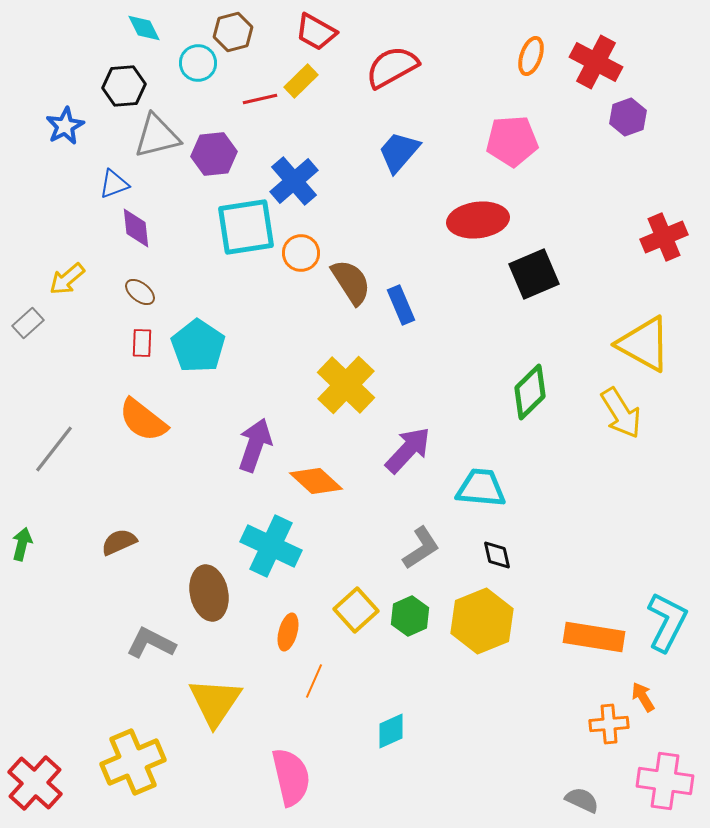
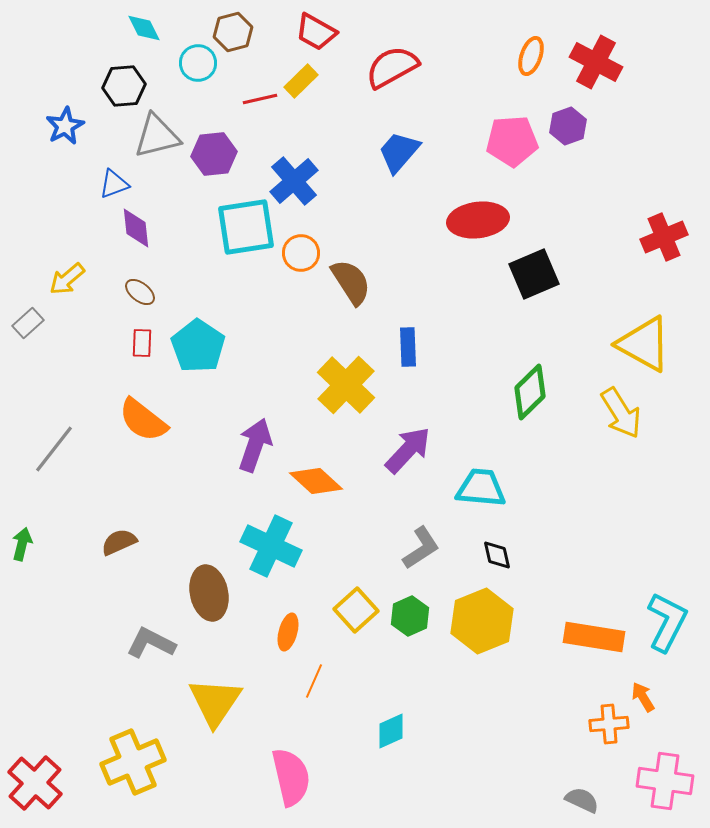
purple hexagon at (628, 117): moved 60 px left, 9 px down
blue rectangle at (401, 305): moved 7 px right, 42 px down; rotated 21 degrees clockwise
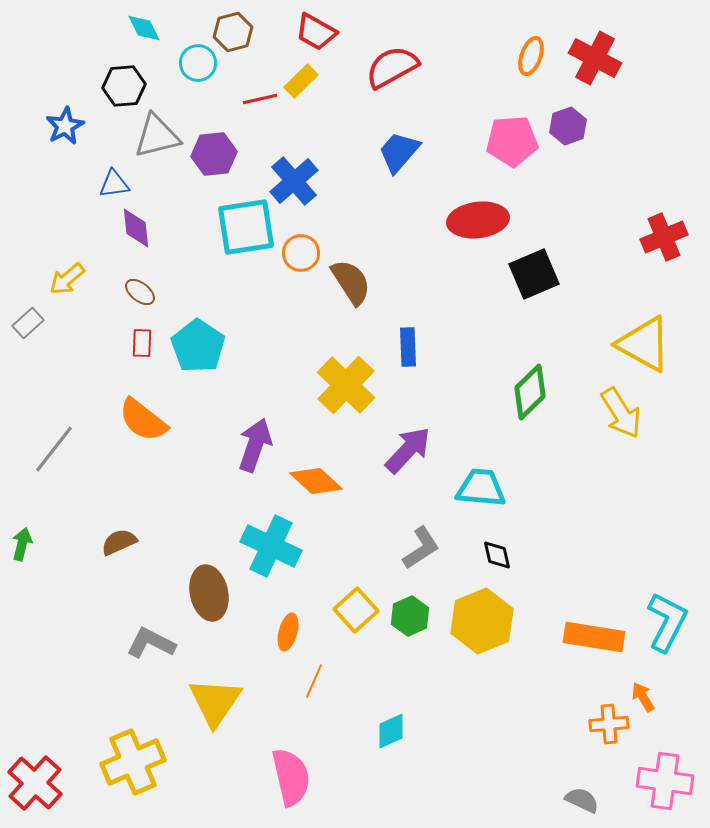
red cross at (596, 62): moved 1 px left, 4 px up
blue triangle at (114, 184): rotated 12 degrees clockwise
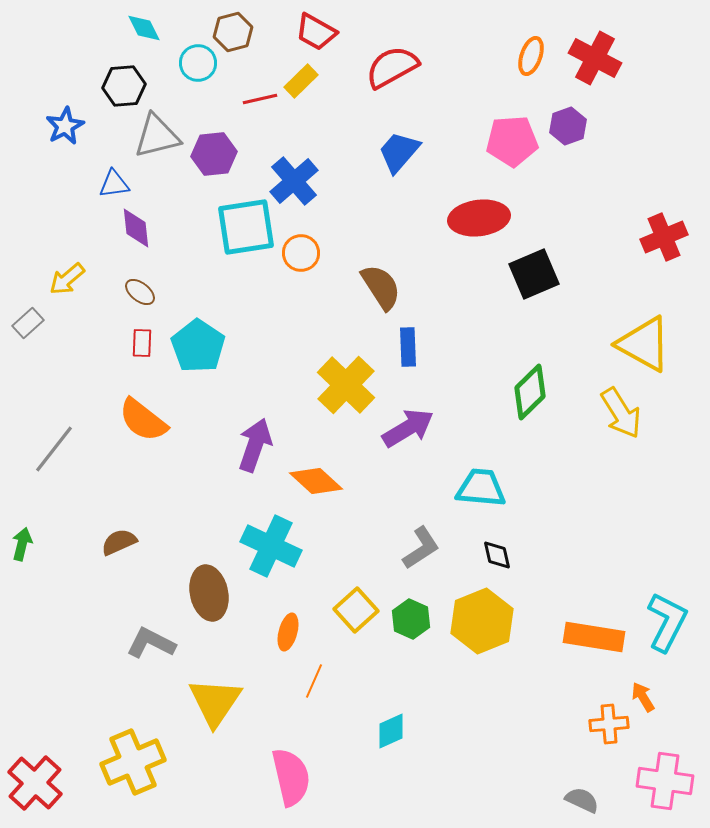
red ellipse at (478, 220): moved 1 px right, 2 px up
brown semicircle at (351, 282): moved 30 px right, 5 px down
purple arrow at (408, 450): moved 22 px up; rotated 16 degrees clockwise
green hexagon at (410, 616): moved 1 px right, 3 px down; rotated 12 degrees counterclockwise
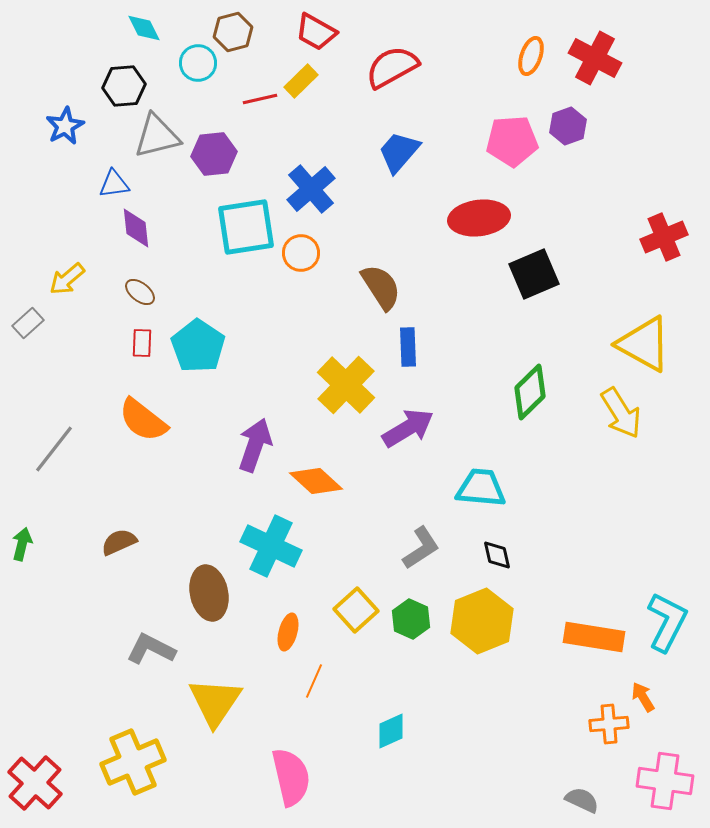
blue cross at (294, 181): moved 17 px right, 8 px down
gray L-shape at (151, 643): moved 6 px down
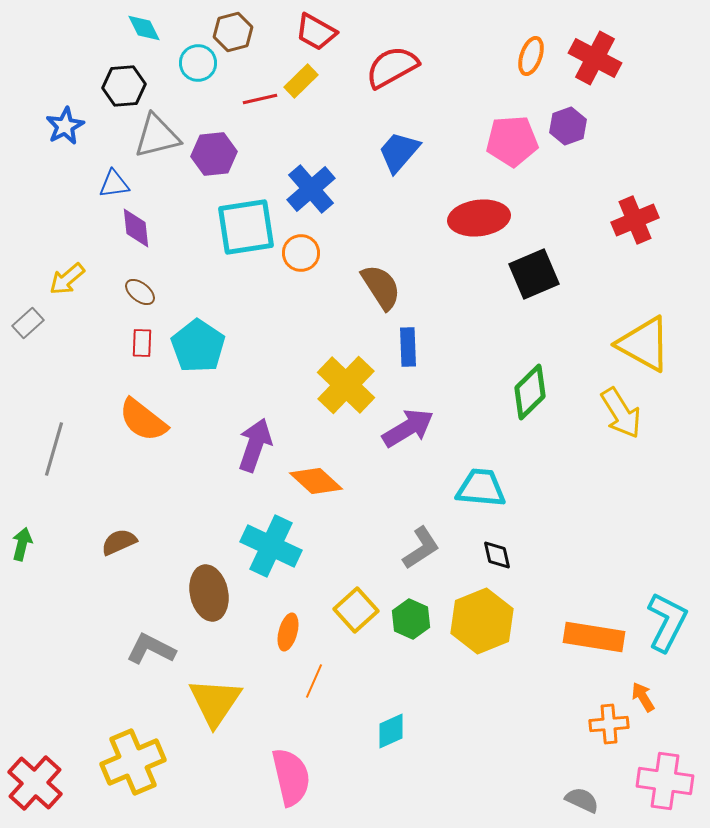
red cross at (664, 237): moved 29 px left, 17 px up
gray line at (54, 449): rotated 22 degrees counterclockwise
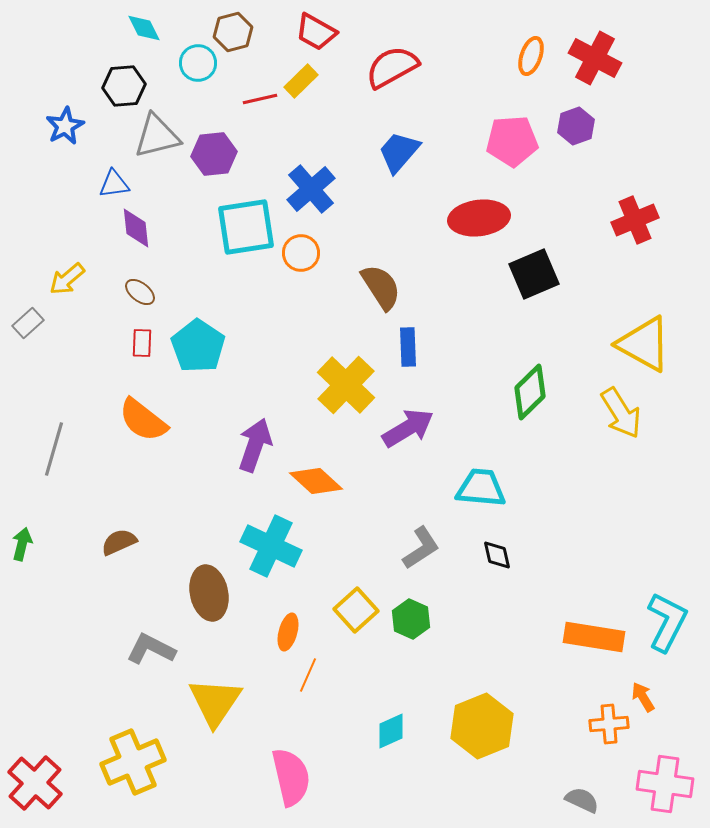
purple hexagon at (568, 126): moved 8 px right
yellow hexagon at (482, 621): moved 105 px down
orange line at (314, 681): moved 6 px left, 6 px up
pink cross at (665, 781): moved 3 px down
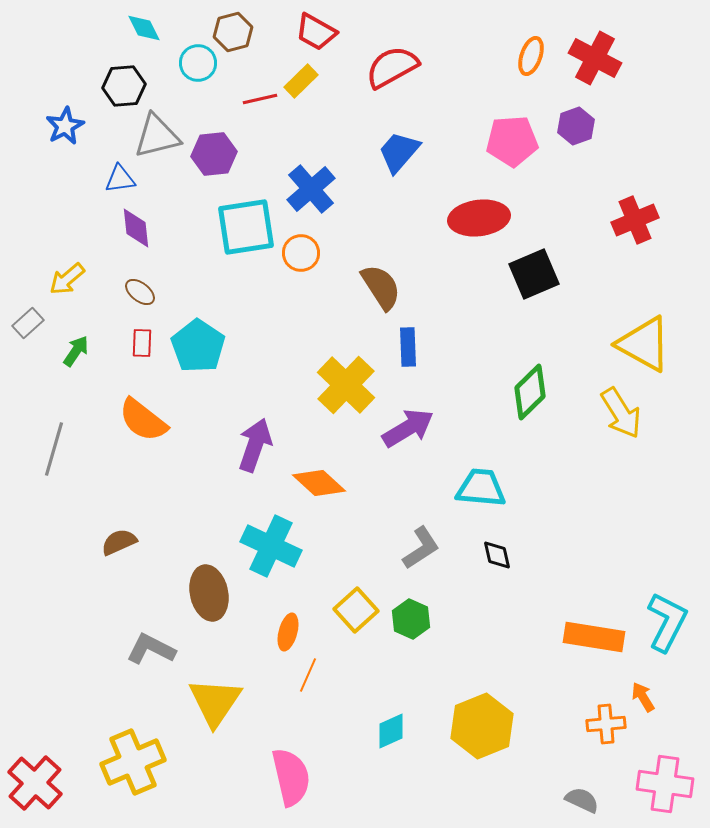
blue triangle at (114, 184): moved 6 px right, 5 px up
orange diamond at (316, 481): moved 3 px right, 2 px down
green arrow at (22, 544): moved 54 px right, 193 px up; rotated 20 degrees clockwise
orange cross at (609, 724): moved 3 px left
